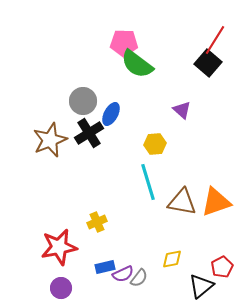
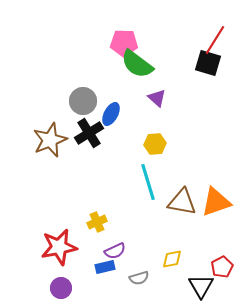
black square: rotated 24 degrees counterclockwise
purple triangle: moved 25 px left, 12 px up
purple semicircle: moved 8 px left, 23 px up
gray semicircle: rotated 36 degrees clockwise
black triangle: rotated 20 degrees counterclockwise
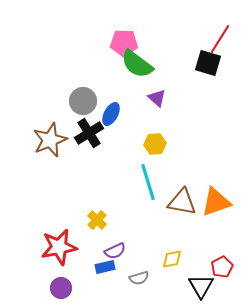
red line: moved 5 px right, 1 px up
yellow cross: moved 2 px up; rotated 24 degrees counterclockwise
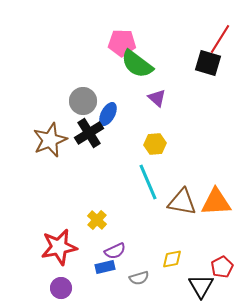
pink pentagon: moved 2 px left
blue ellipse: moved 3 px left
cyan line: rotated 6 degrees counterclockwise
orange triangle: rotated 16 degrees clockwise
